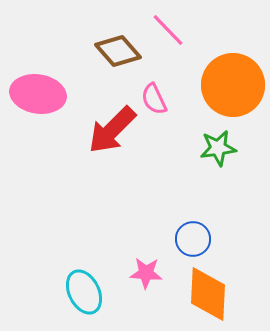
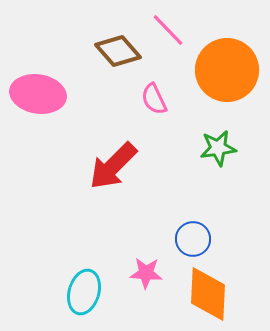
orange circle: moved 6 px left, 15 px up
red arrow: moved 1 px right, 36 px down
cyan ellipse: rotated 42 degrees clockwise
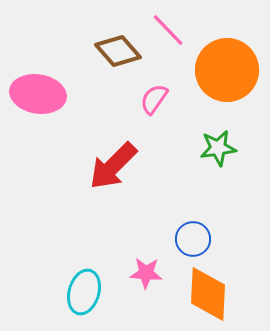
pink semicircle: rotated 60 degrees clockwise
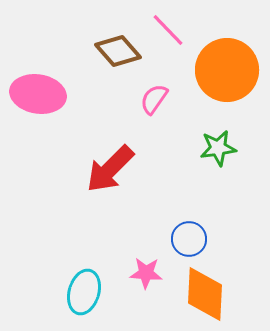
red arrow: moved 3 px left, 3 px down
blue circle: moved 4 px left
orange diamond: moved 3 px left
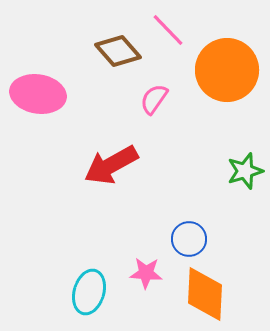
green star: moved 27 px right, 23 px down; rotated 9 degrees counterclockwise
red arrow: moved 1 px right, 4 px up; rotated 16 degrees clockwise
cyan ellipse: moved 5 px right
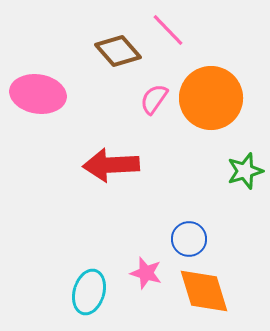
orange circle: moved 16 px left, 28 px down
red arrow: rotated 26 degrees clockwise
pink star: rotated 12 degrees clockwise
orange diamond: moved 1 px left, 3 px up; rotated 20 degrees counterclockwise
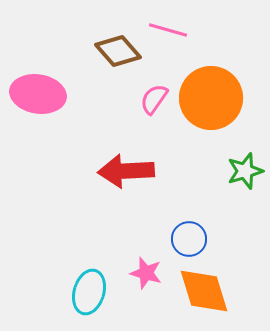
pink line: rotated 30 degrees counterclockwise
red arrow: moved 15 px right, 6 px down
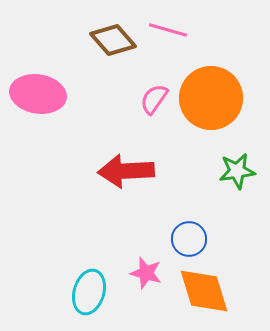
brown diamond: moved 5 px left, 11 px up
green star: moved 8 px left; rotated 9 degrees clockwise
